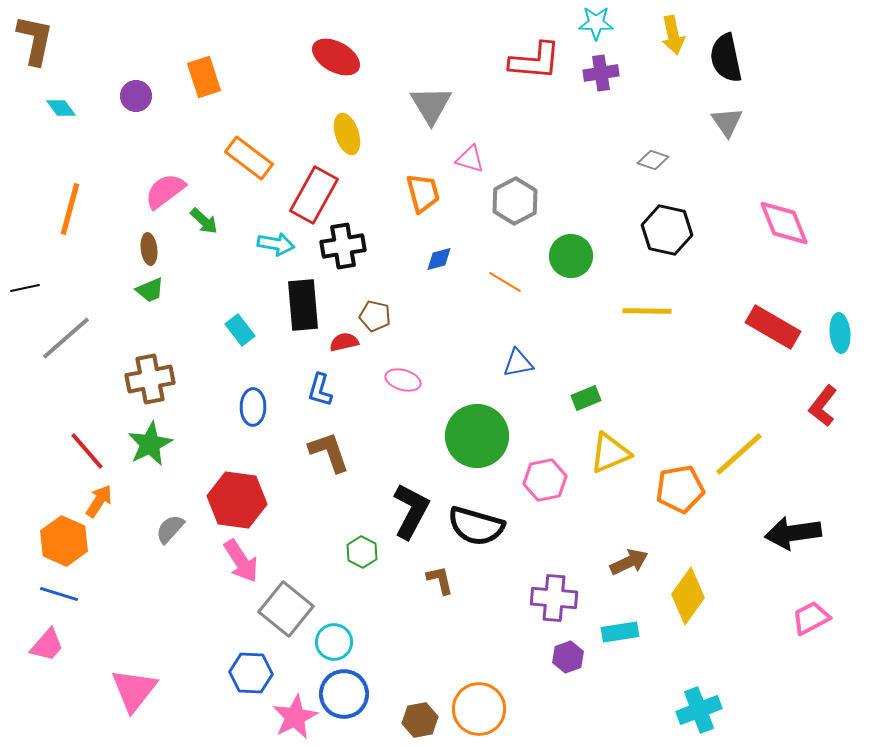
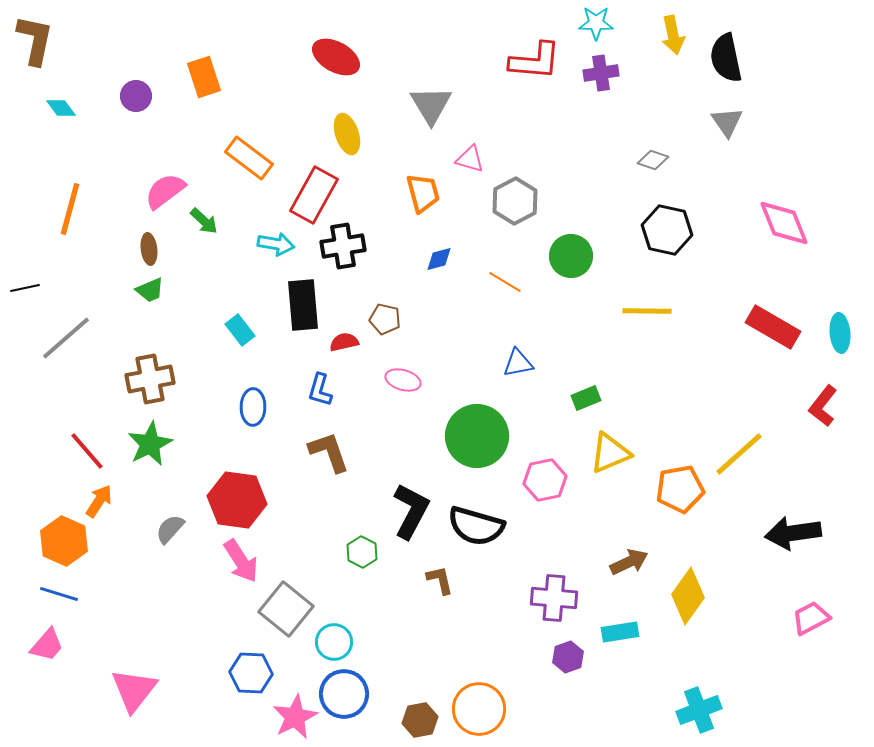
brown pentagon at (375, 316): moved 10 px right, 3 px down
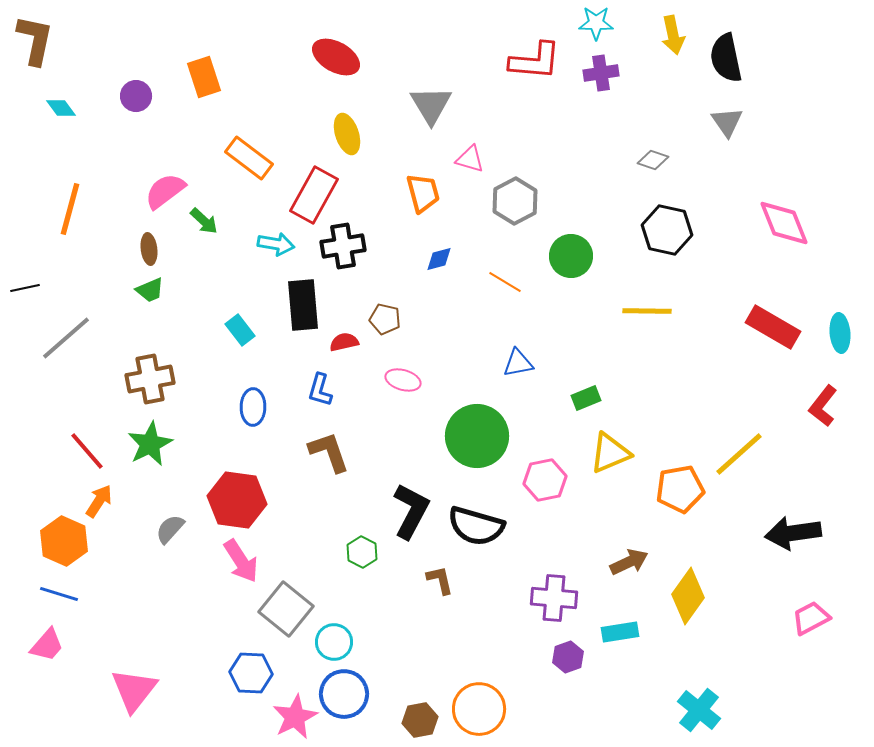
cyan cross at (699, 710): rotated 30 degrees counterclockwise
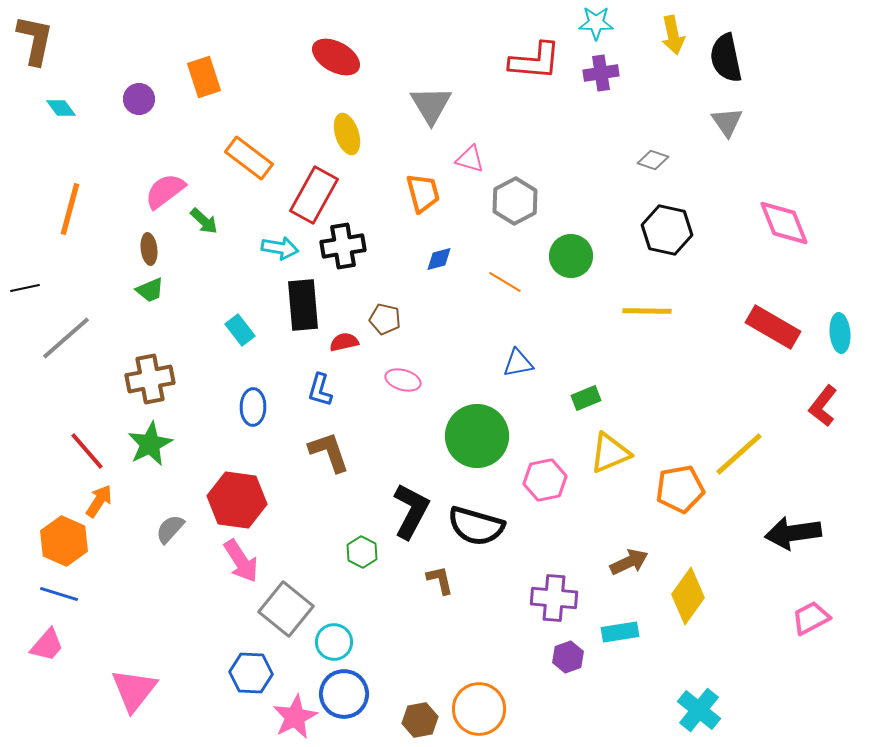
purple circle at (136, 96): moved 3 px right, 3 px down
cyan arrow at (276, 244): moved 4 px right, 4 px down
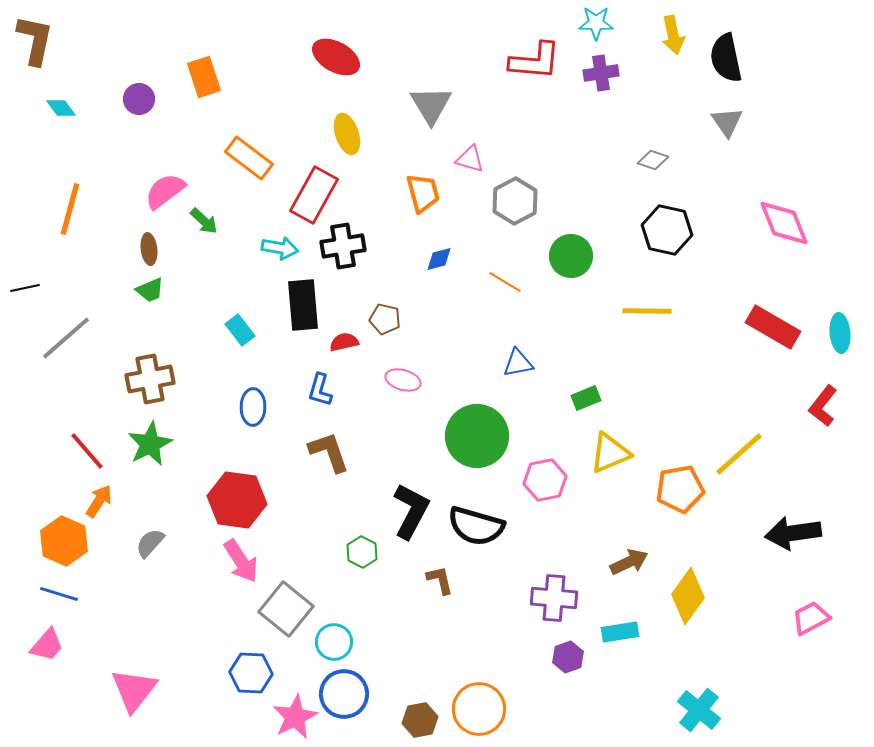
gray semicircle at (170, 529): moved 20 px left, 14 px down
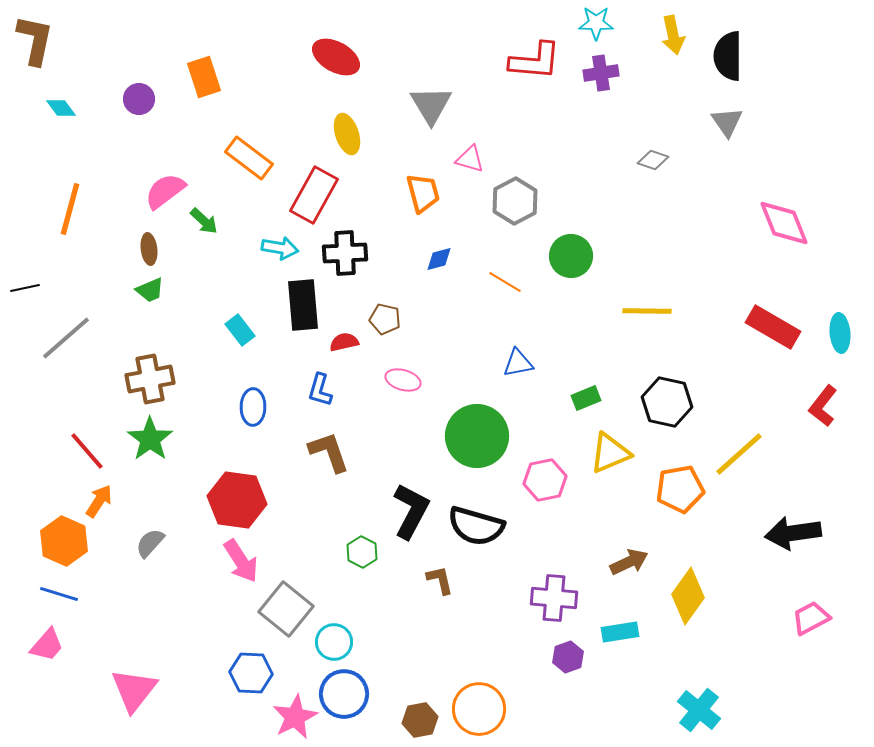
black semicircle at (726, 58): moved 2 px right, 2 px up; rotated 12 degrees clockwise
black hexagon at (667, 230): moved 172 px down
black cross at (343, 246): moved 2 px right, 7 px down; rotated 6 degrees clockwise
green star at (150, 444): moved 5 px up; rotated 9 degrees counterclockwise
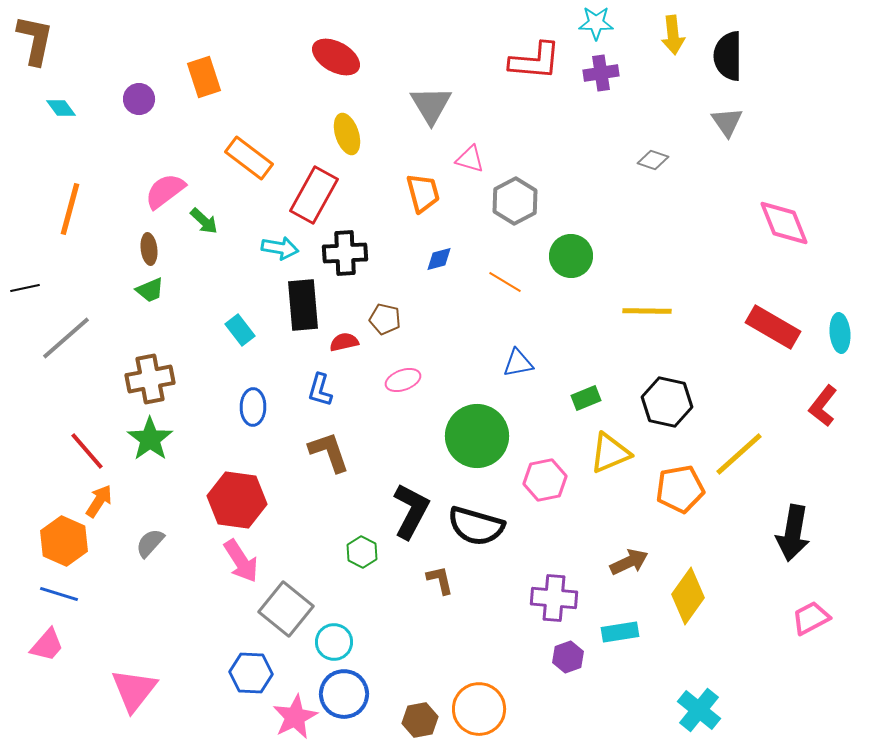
yellow arrow at (673, 35): rotated 6 degrees clockwise
pink ellipse at (403, 380): rotated 36 degrees counterclockwise
black arrow at (793, 533): rotated 72 degrees counterclockwise
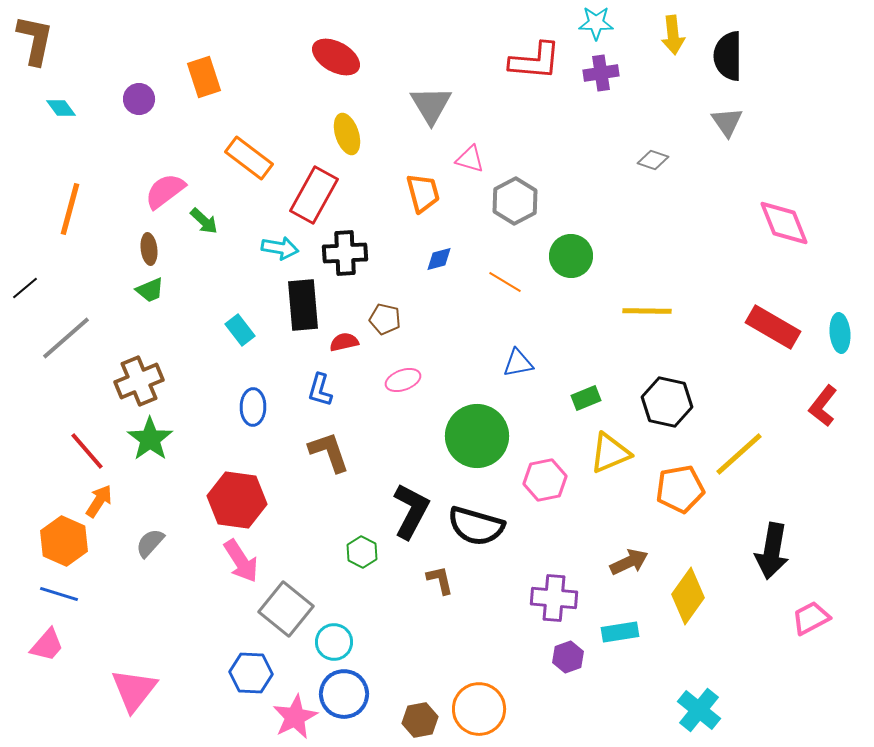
black line at (25, 288): rotated 28 degrees counterclockwise
brown cross at (150, 379): moved 11 px left, 2 px down; rotated 12 degrees counterclockwise
black arrow at (793, 533): moved 21 px left, 18 px down
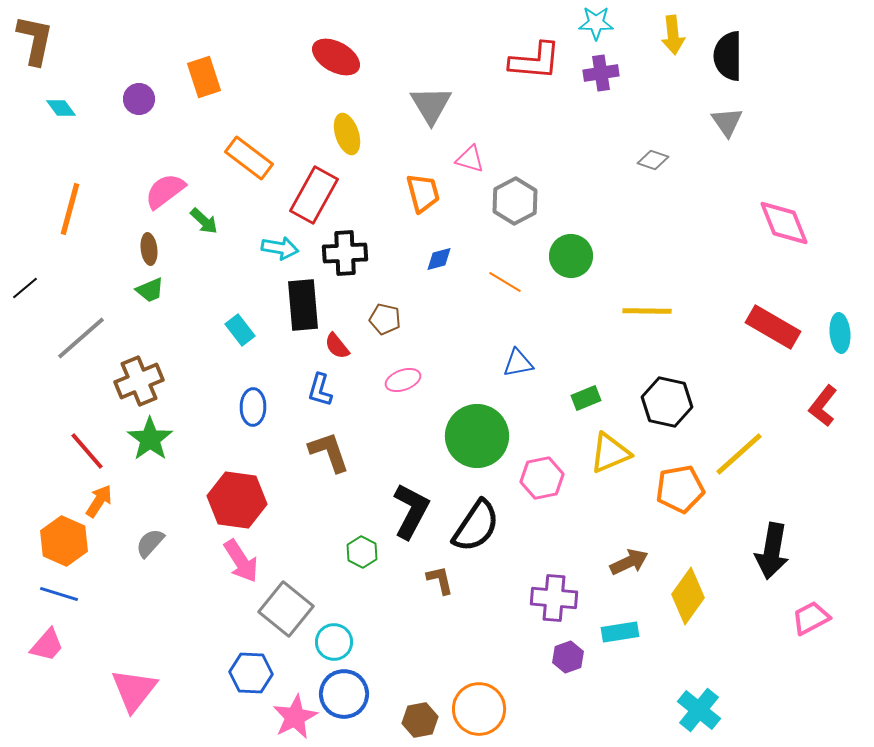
gray line at (66, 338): moved 15 px right
red semicircle at (344, 342): moved 7 px left, 4 px down; rotated 116 degrees counterclockwise
pink hexagon at (545, 480): moved 3 px left, 2 px up
black semicircle at (476, 526): rotated 72 degrees counterclockwise
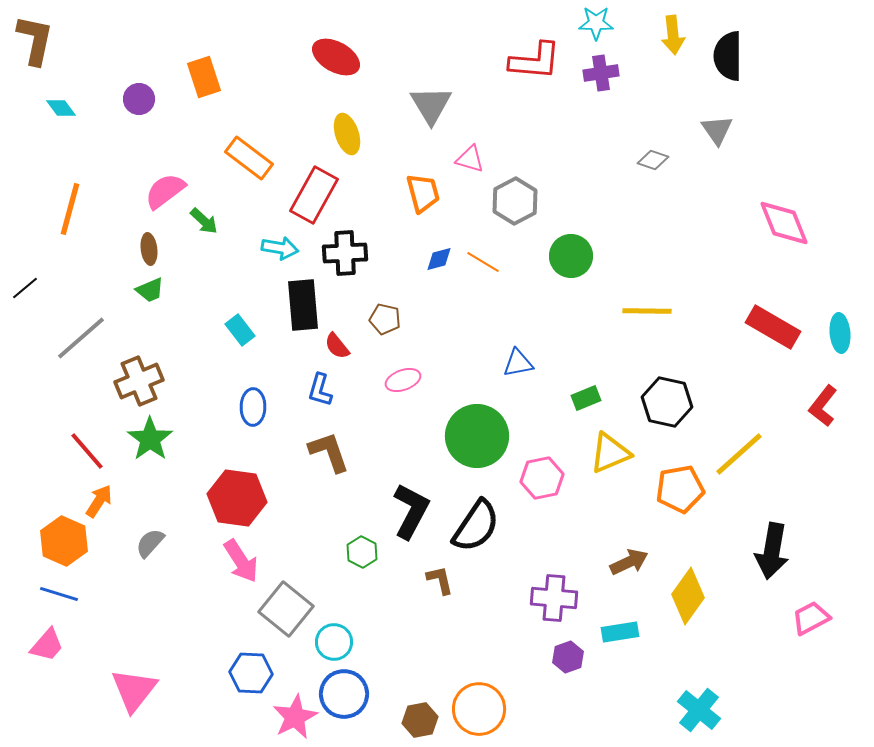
gray triangle at (727, 122): moved 10 px left, 8 px down
orange line at (505, 282): moved 22 px left, 20 px up
red hexagon at (237, 500): moved 2 px up
